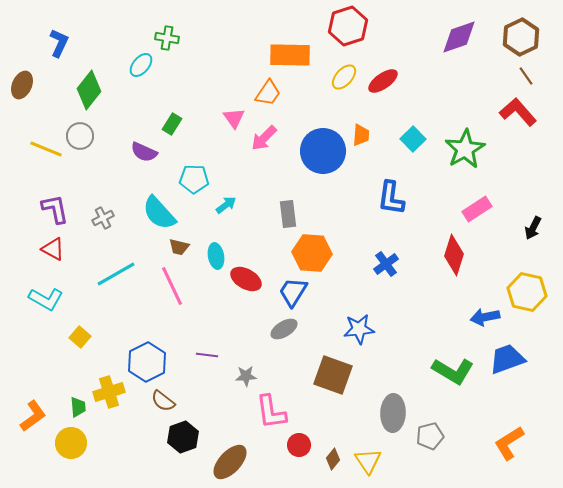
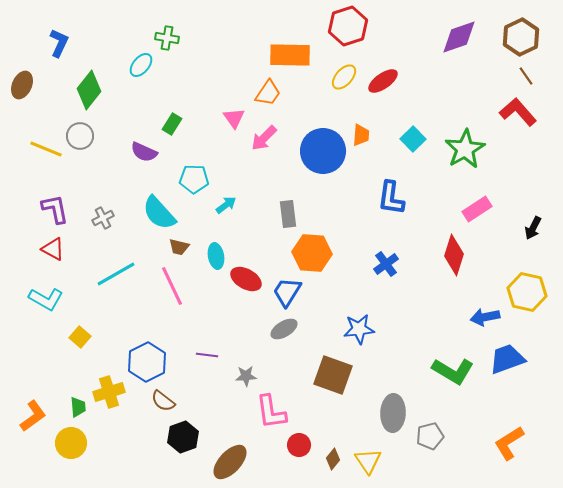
blue trapezoid at (293, 292): moved 6 px left
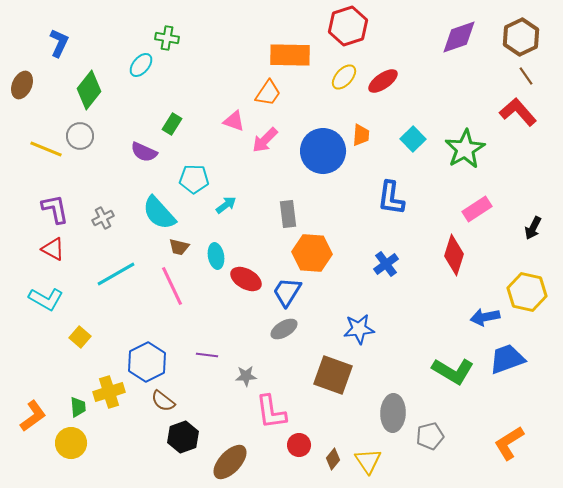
pink triangle at (234, 118): moved 3 px down; rotated 35 degrees counterclockwise
pink arrow at (264, 138): moved 1 px right, 2 px down
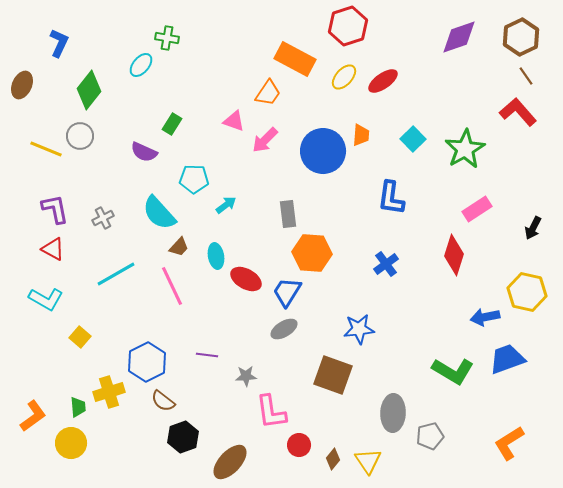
orange rectangle at (290, 55): moved 5 px right, 4 px down; rotated 27 degrees clockwise
brown trapezoid at (179, 247): rotated 60 degrees counterclockwise
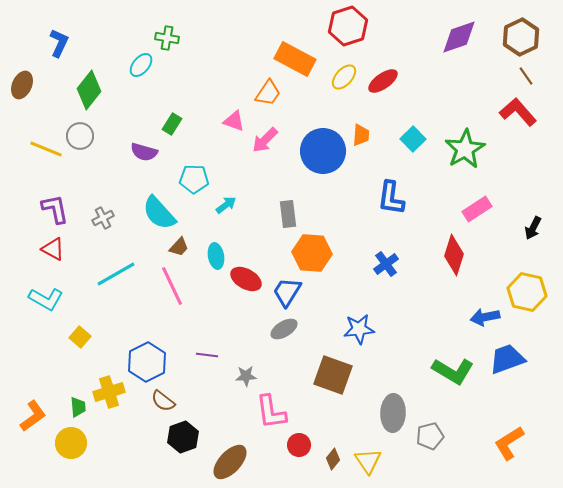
purple semicircle at (144, 152): rotated 8 degrees counterclockwise
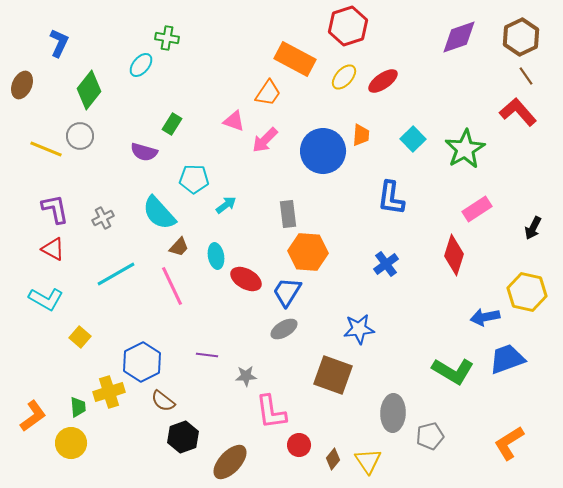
orange hexagon at (312, 253): moved 4 px left, 1 px up
blue hexagon at (147, 362): moved 5 px left
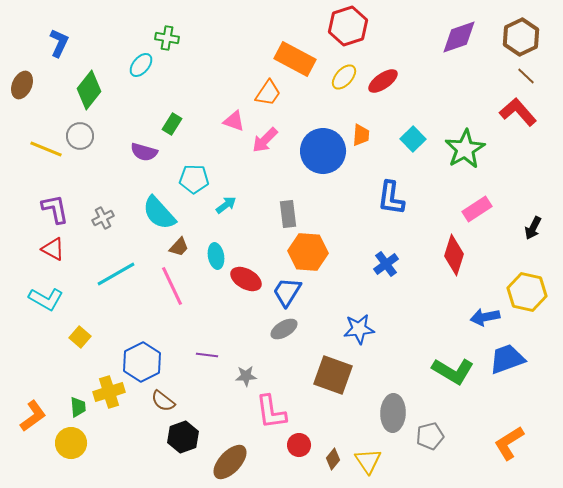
brown line at (526, 76): rotated 12 degrees counterclockwise
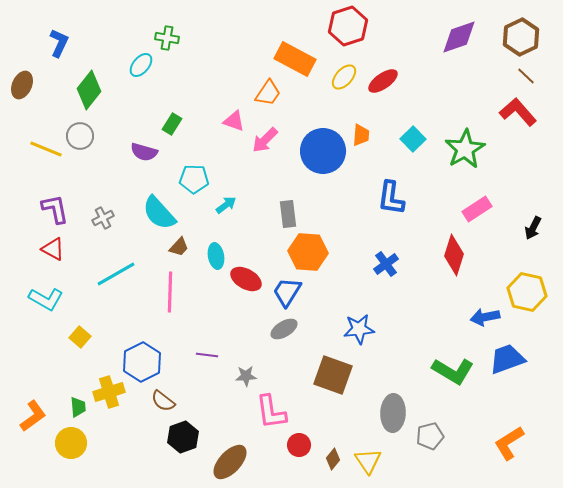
pink line at (172, 286): moved 2 px left, 6 px down; rotated 27 degrees clockwise
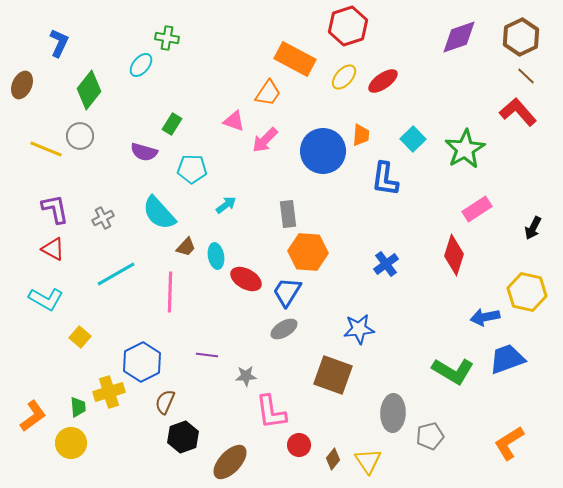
cyan pentagon at (194, 179): moved 2 px left, 10 px up
blue L-shape at (391, 198): moved 6 px left, 19 px up
brown trapezoid at (179, 247): moved 7 px right
brown semicircle at (163, 401): moved 2 px right, 1 px down; rotated 75 degrees clockwise
